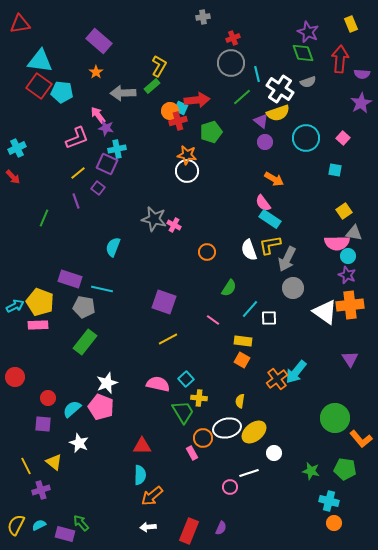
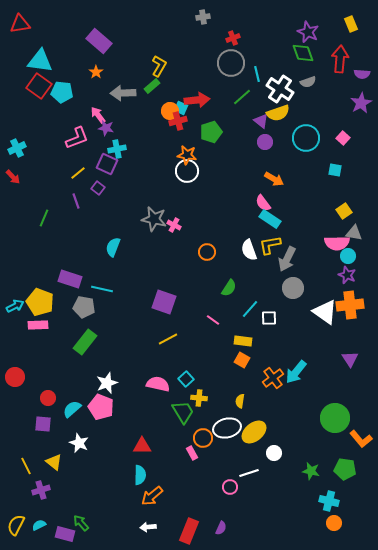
orange cross at (277, 379): moved 4 px left, 1 px up
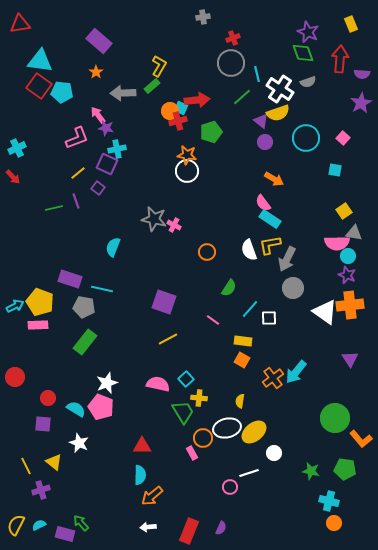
green line at (44, 218): moved 10 px right, 10 px up; rotated 54 degrees clockwise
cyan semicircle at (72, 409): moved 4 px right; rotated 72 degrees clockwise
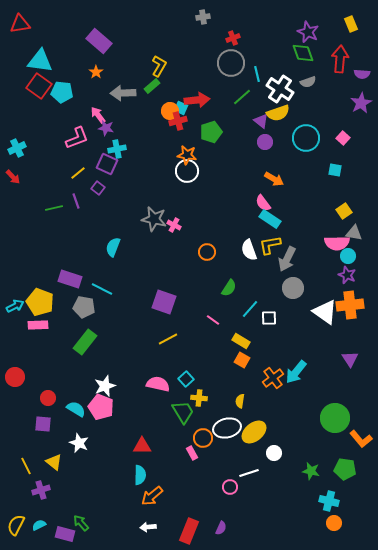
cyan line at (102, 289): rotated 15 degrees clockwise
yellow rectangle at (243, 341): moved 2 px left; rotated 24 degrees clockwise
white star at (107, 383): moved 2 px left, 3 px down
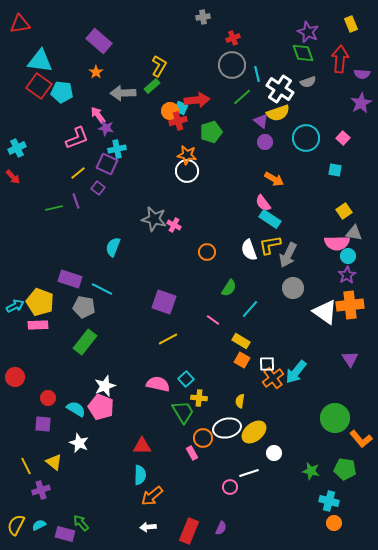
gray circle at (231, 63): moved 1 px right, 2 px down
gray arrow at (287, 259): moved 1 px right, 4 px up
purple star at (347, 275): rotated 18 degrees clockwise
white square at (269, 318): moved 2 px left, 46 px down
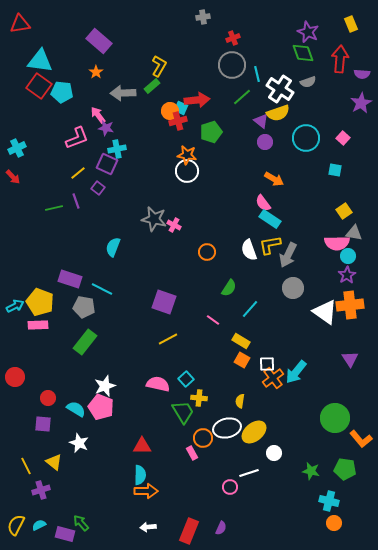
orange arrow at (152, 496): moved 6 px left, 5 px up; rotated 140 degrees counterclockwise
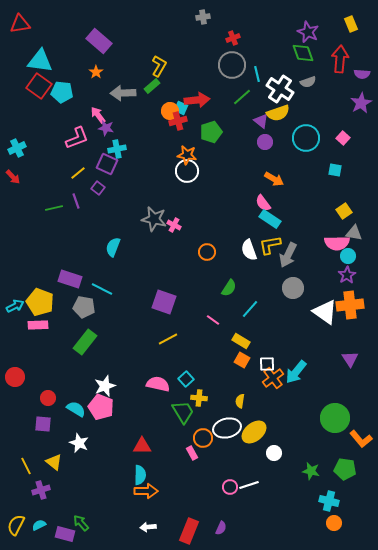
white line at (249, 473): moved 12 px down
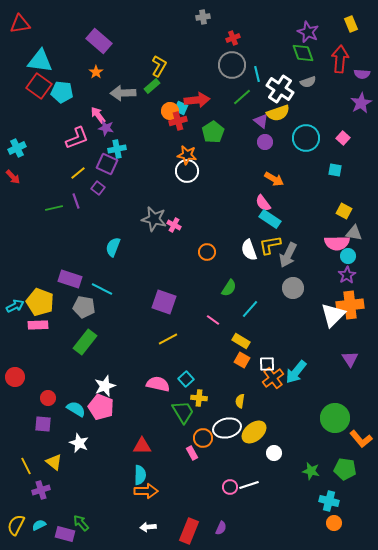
green pentagon at (211, 132): moved 2 px right; rotated 15 degrees counterclockwise
yellow square at (344, 211): rotated 28 degrees counterclockwise
white triangle at (325, 312): moved 8 px right, 3 px down; rotated 40 degrees clockwise
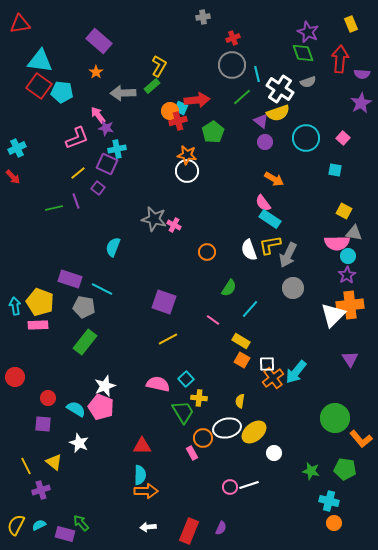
cyan arrow at (15, 306): rotated 72 degrees counterclockwise
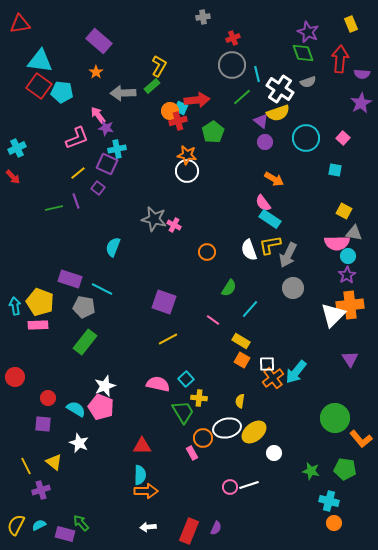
purple semicircle at (221, 528): moved 5 px left
